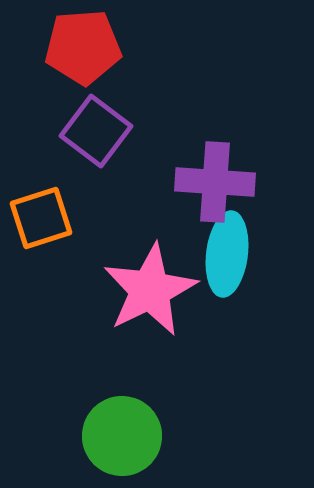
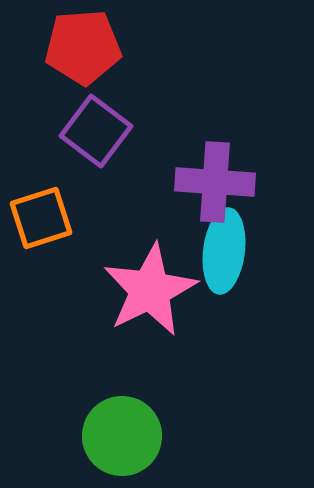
cyan ellipse: moved 3 px left, 3 px up
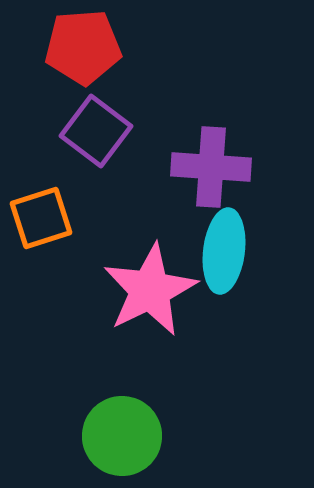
purple cross: moved 4 px left, 15 px up
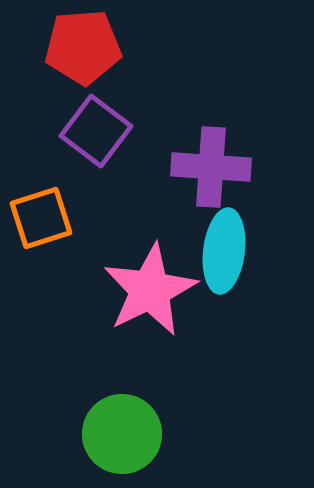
green circle: moved 2 px up
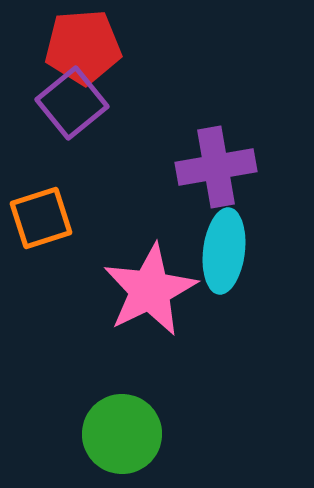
purple square: moved 24 px left, 28 px up; rotated 14 degrees clockwise
purple cross: moved 5 px right; rotated 14 degrees counterclockwise
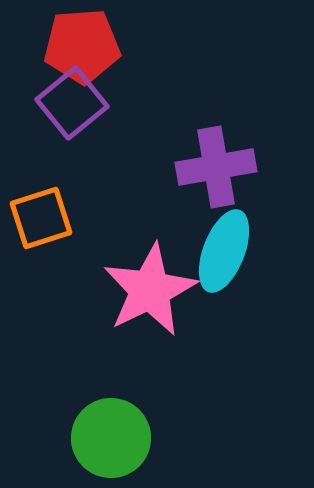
red pentagon: moved 1 px left, 1 px up
cyan ellipse: rotated 14 degrees clockwise
green circle: moved 11 px left, 4 px down
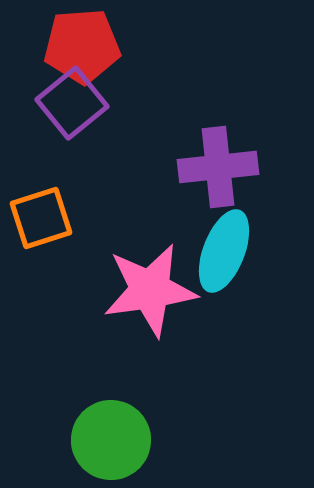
purple cross: moved 2 px right; rotated 4 degrees clockwise
pink star: rotated 18 degrees clockwise
green circle: moved 2 px down
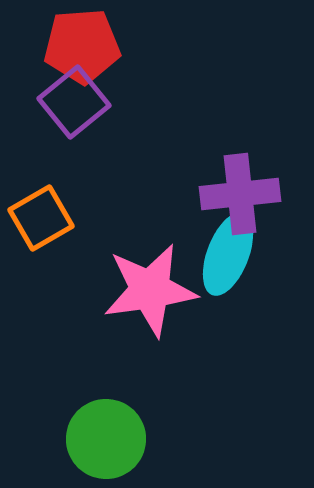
purple square: moved 2 px right, 1 px up
purple cross: moved 22 px right, 27 px down
orange square: rotated 12 degrees counterclockwise
cyan ellipse: moved 4 px right, 3 px down
green circle: moved 5 px left, 1 px up
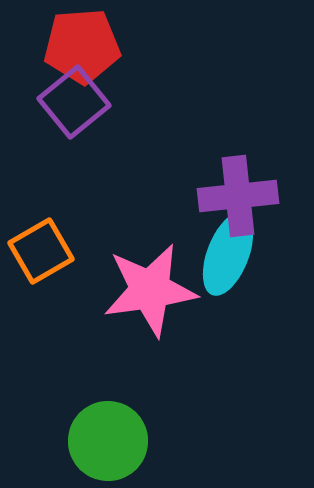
purple cross: moved 2 px left, 2 px down
orange square: moved 33 px down
green circle: moved 2 px right, 2 px down
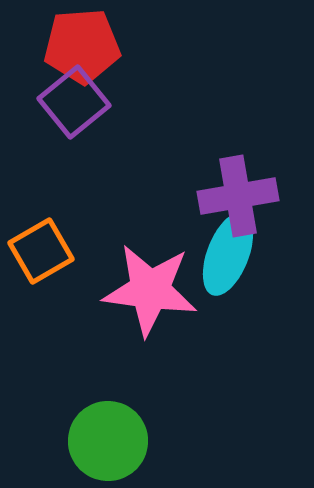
purple cross: rotated 4 degrees counterclockwise
pink star: rotated 16 degrees clockwise
